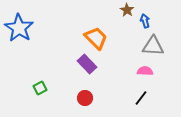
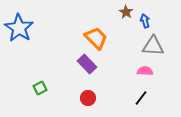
brown star: moved 1 px left, 2 px down
red circle: moved 3 px right
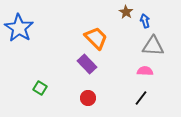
green square: rotated 32 degrees counterclockwise
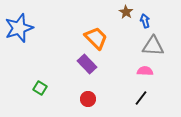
blue star: rotated 20 degrees clockwise
red circle: moved 1 px down
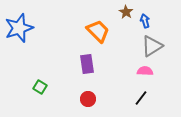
orange trapezoid: moved 2 px right, 7 px up
gray triangle: moved 1 px left; rotated 35 degrees counterclockwise
purple rectangle: rotated 36 degrees clockwise
green square: moved 1 px up
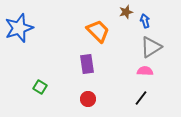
brown star: rotated 24 degrees clockwise
gray triangle: moved 1 px left, 1 px down
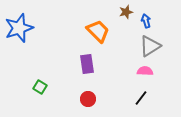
blue arrow: moved 1 px right
gray triangle: moved 1 px left, 1 px up
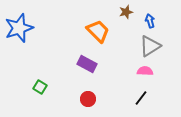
blue arrow: moved 4 px right
purple rectangle: rotated 54 degrees counterclockwise
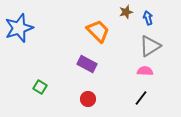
blue arrow: moved 2 px left, 3 px up
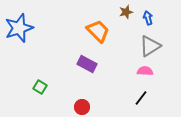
red circle: moved 6 px left, 8 px down
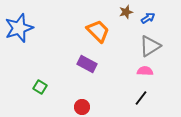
blue arrow: rotated 72 degrees clockwise
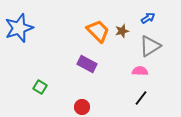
brown star: moved 4 px left, 19 px down
pink semicircle: moved 5 px left
